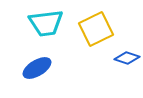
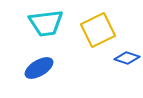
yellow square: moved 2 px right, 1 px down
blue ellipse: moved 2 px right
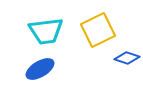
cyan trapezoid: moved 8 px down
blue ellipse: moved 1 px right, 1 px down
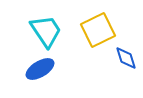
cyan trapezoid: rotated 117 degrees counterclockwise
blue diamond: moved 1 px left; rotated 55 degrees clockwise
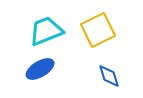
cyan trapezoid: rotated 78 degrees counterclockwise
blue diamond: moved 17 px left, 18 px down
